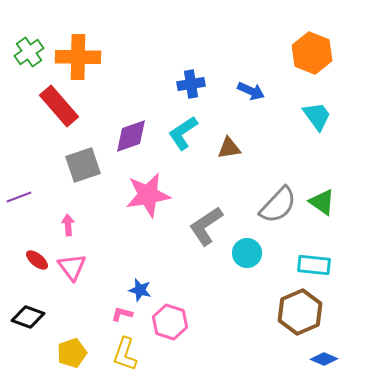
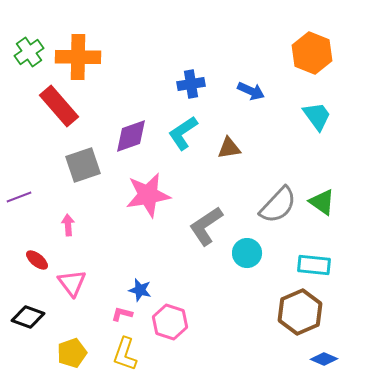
pink triangle: moved 16 px down
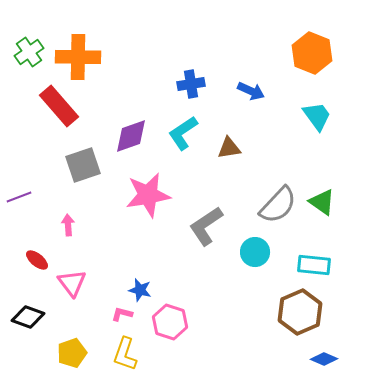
cyan circle: moved 8 px right, 1 px up
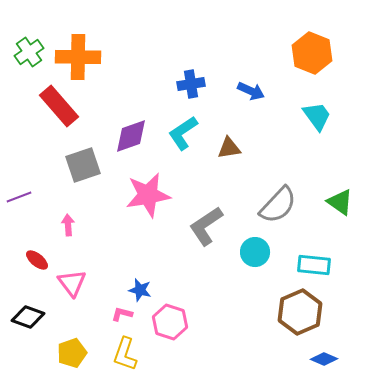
green triangle: moved 18 px right
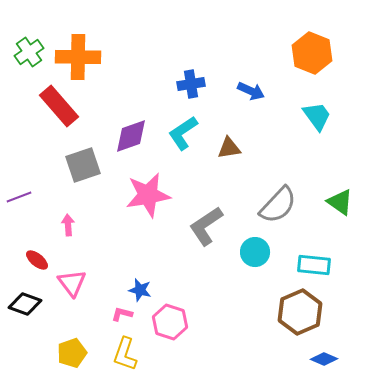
black diamond: moved 3 px left, 13 px up
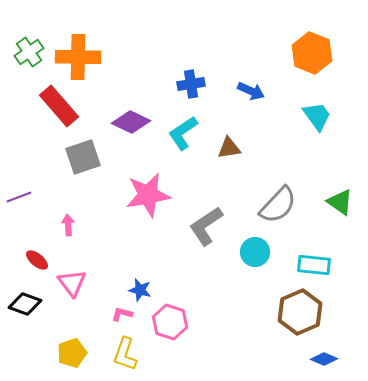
purple diamond: moved 14 px up; rotated 45 degrees clockwise
gray square: moved 8 px up
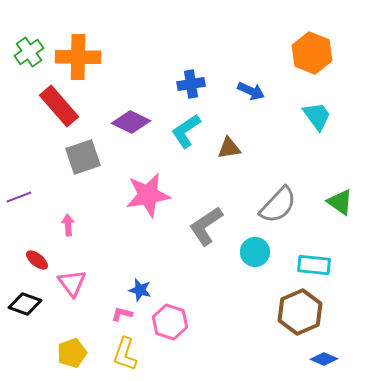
cyan L-shape: moved 3 px right, 2 px up
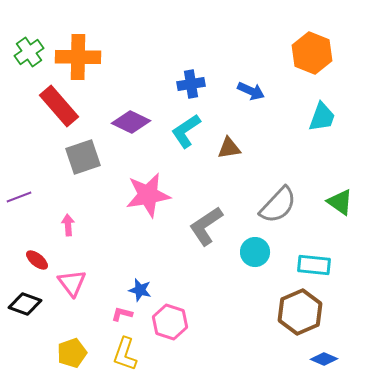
cyan trapezoid: moved 5 px right, 1 px down; rotated 56 degrees clockwise
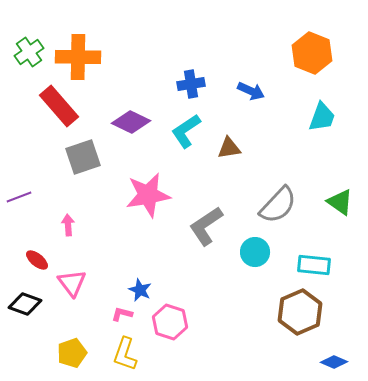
blue star: rotated 10 degrees clockwise
blue diamond: moved 10 px right, 3 px down
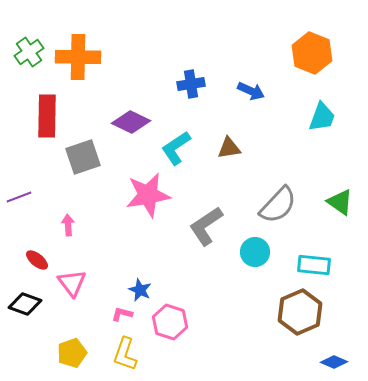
red rectangle: moved 12 px left, 10 px down; rotated 42 degrees clockwise
cyan L-shape: moved 10 px left, 17 px down
